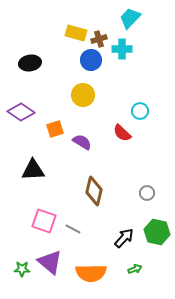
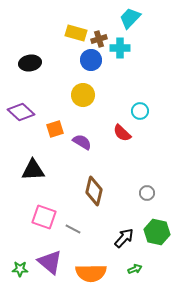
cyan cross: moved 2 px left, 1 px up
purple diamond: rotated 8 degrees clockwise
pink square: moved 4 px up
green star: moved 2 px left
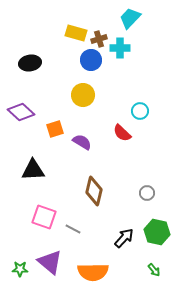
green arrow: moved 19 px right, 1 px down; rotated 72 degrees clockwise
orange semicircle: moved 2 px right, 1 px up
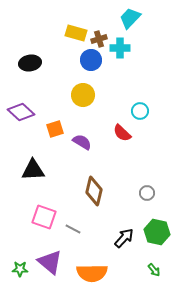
orange semicircle: moved 1 px left, 1 px down
